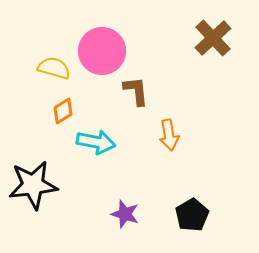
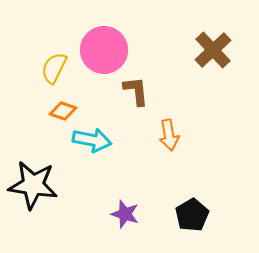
brown cross: moved 12 px down
pink circle: moved 2 px right, 1 px up
yellow semicircle: rotated 80 degrees counterclockwise
orange diamond: rotated 52 degrees clockwise
cyan arrow: moved 4 px left, 2 px up
black star: rotated 15 degrees clockwise
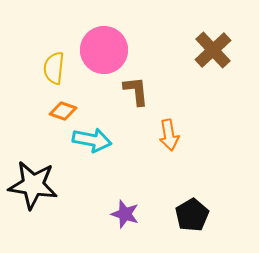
yellow semicircle: rotated 20 degrees counterclockwise
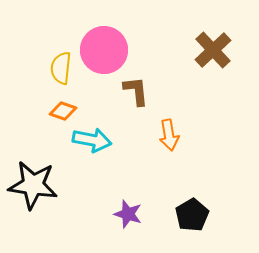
yellow semicircle: moved 7 px right
purple star: moved 3 px right
